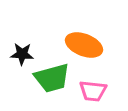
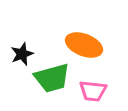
black star: rotated 25 degrees counterclockwise
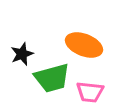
pink trapezoid: moved 3 px left, 1 px down
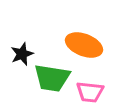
green trapezoid: rotated 24 degrees clockwise
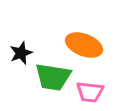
black star: moved 1 px left, 1 px up
green trapezoid: moved 1 px right, 1 px up
